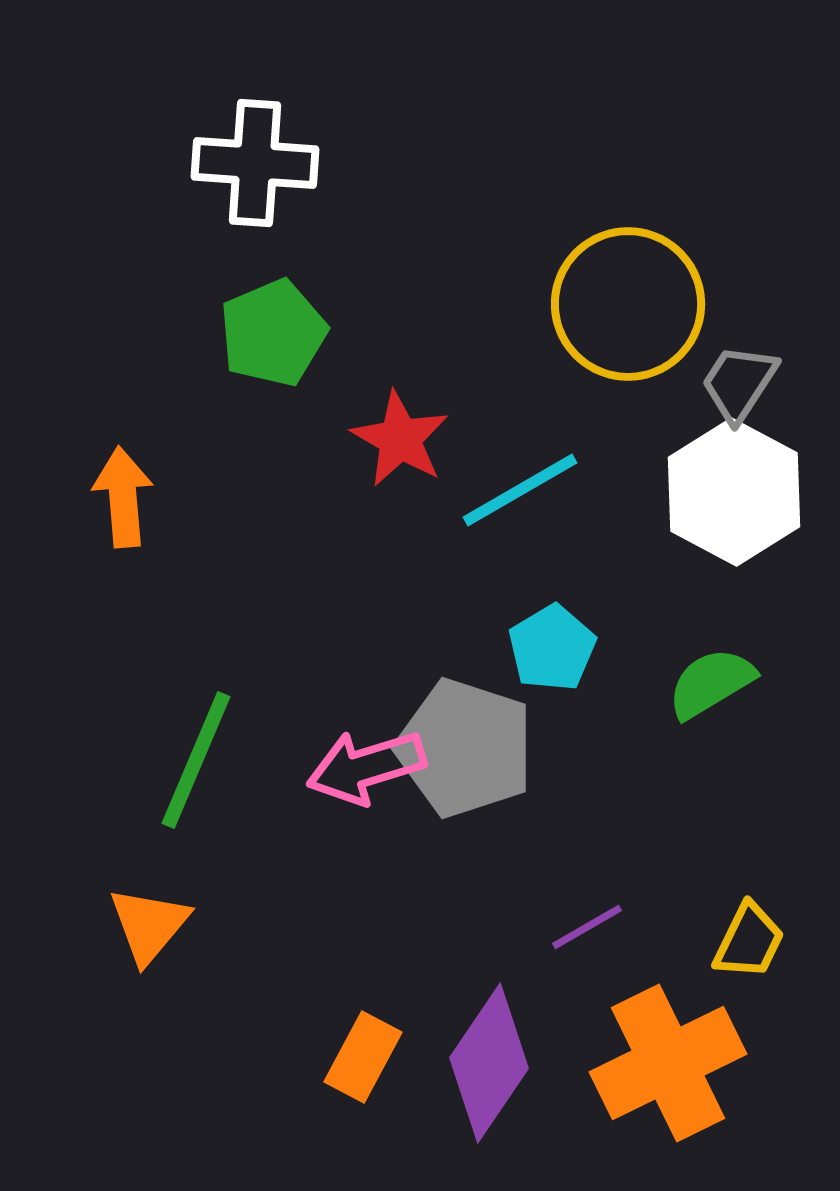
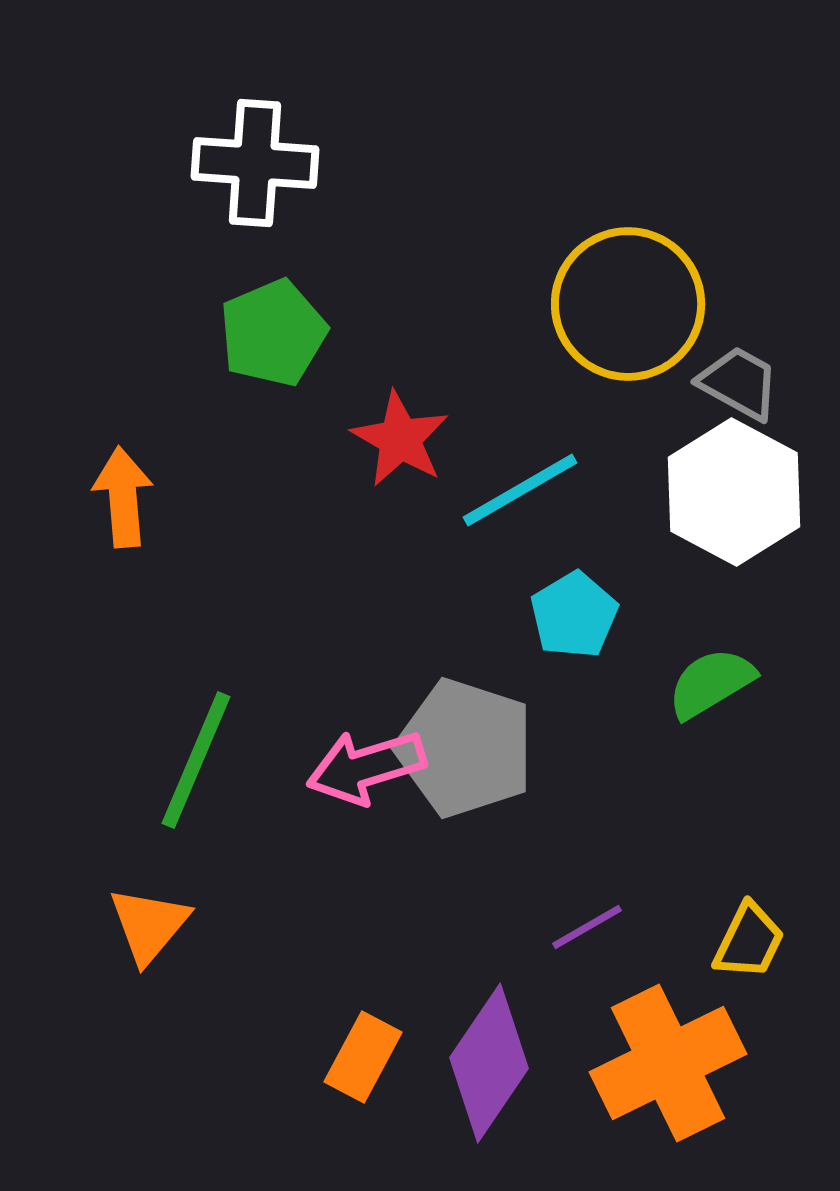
gray trapezoid: rotated 86 degrees clockwise
cyan pentagon: moved 22 px right, 33 px up
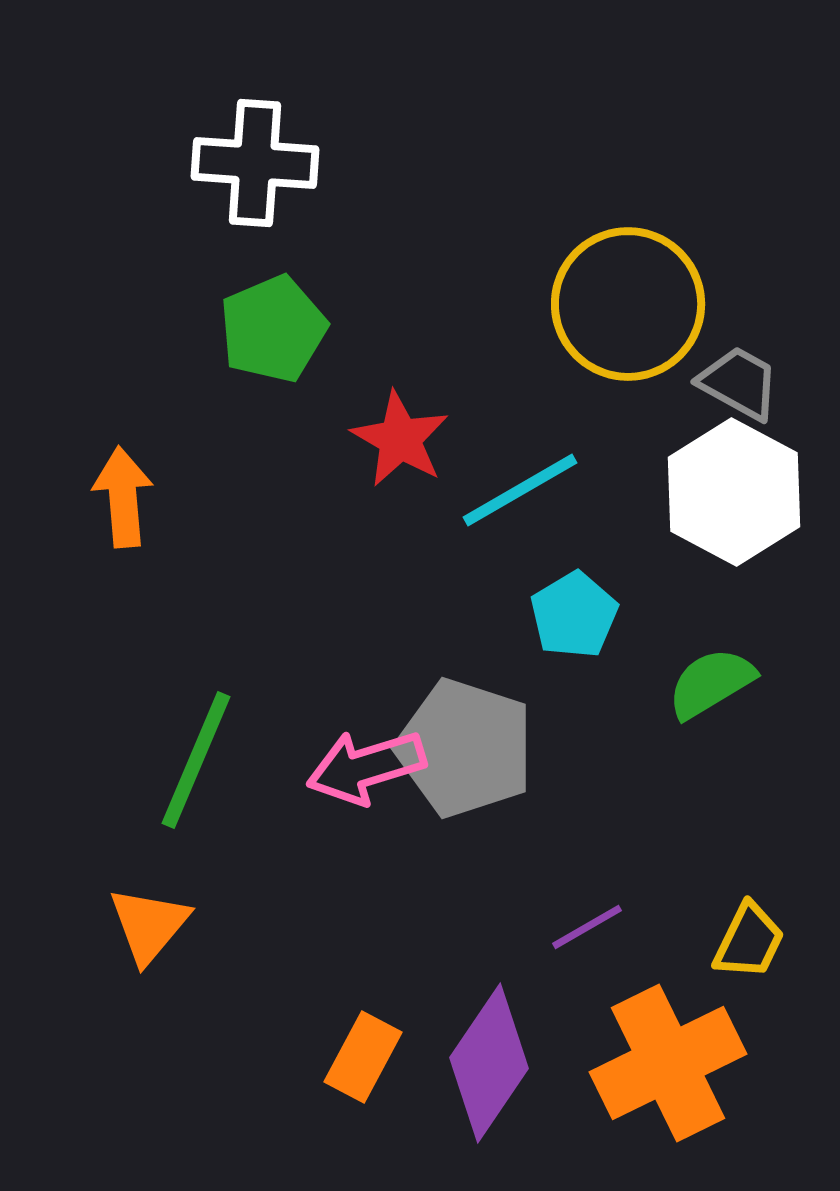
green pentagon: moved 4 px up
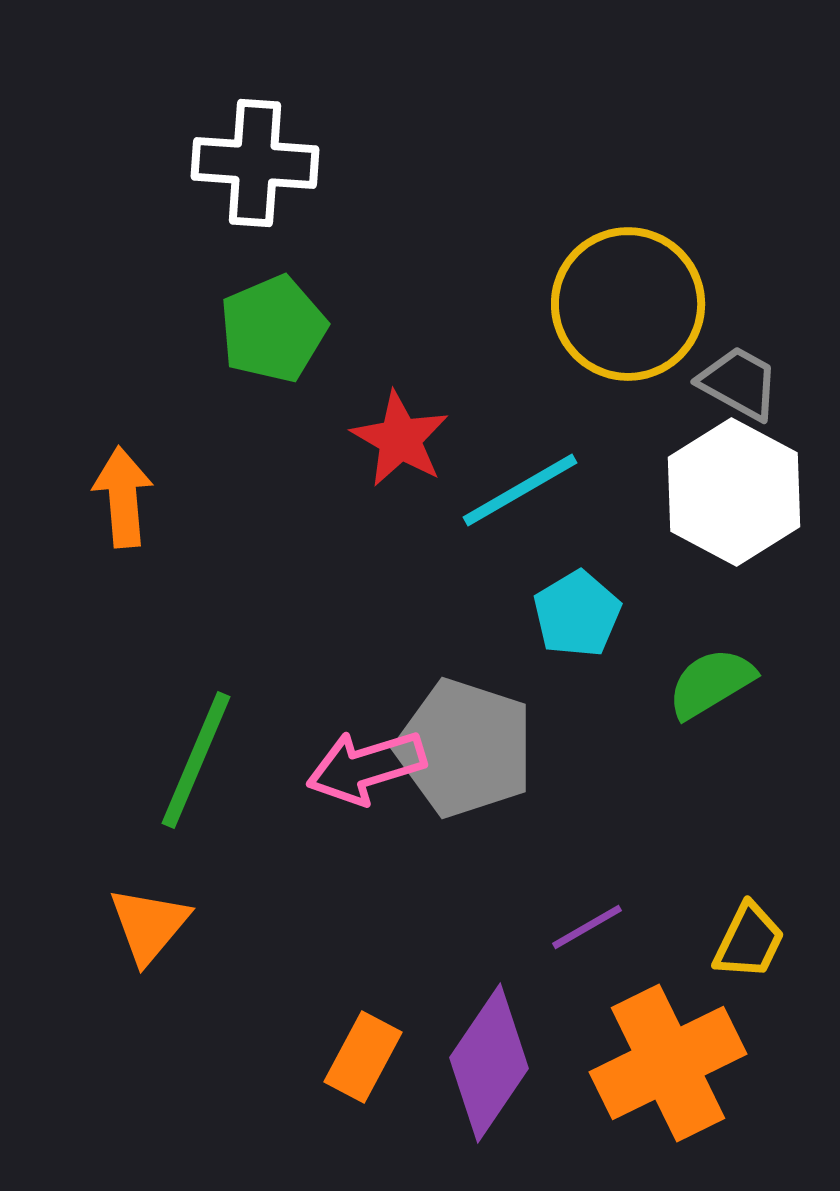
cyan pentagon: moved 3 px right, 1 px up
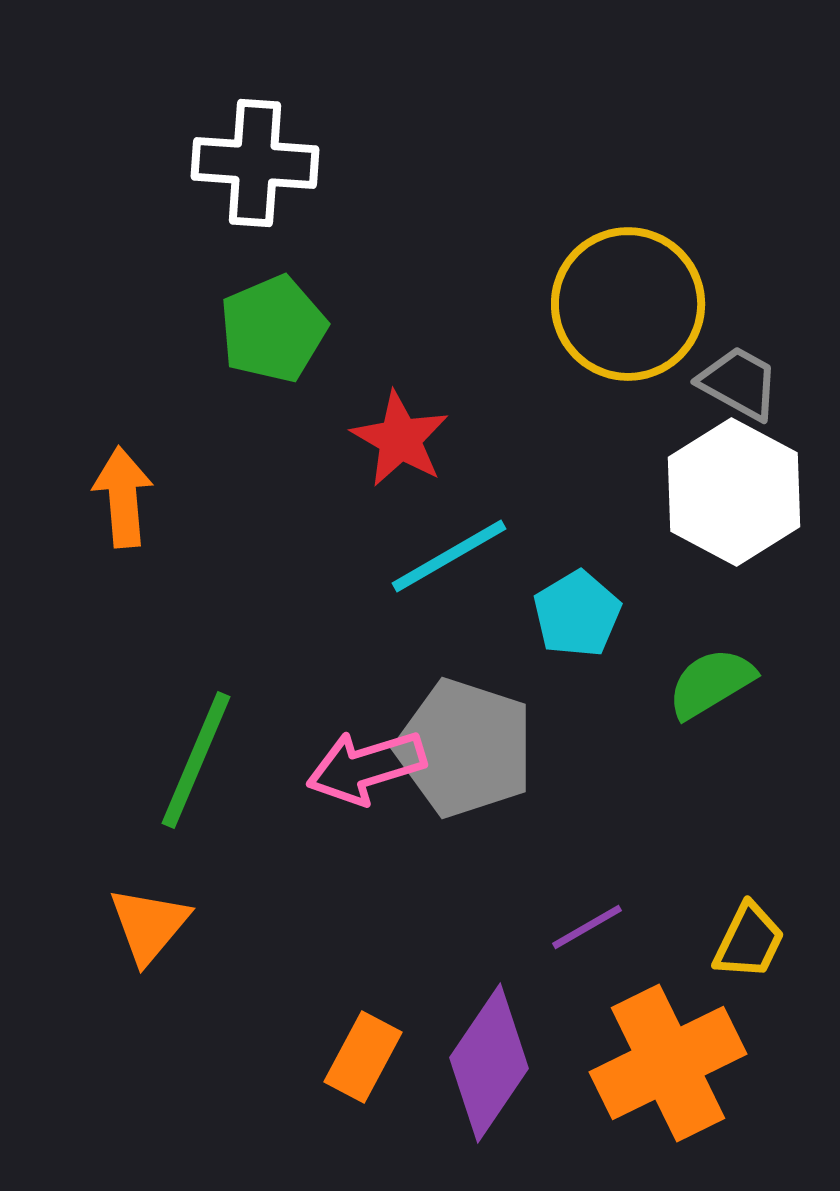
cyan line: moved 71 px left, 66 px down
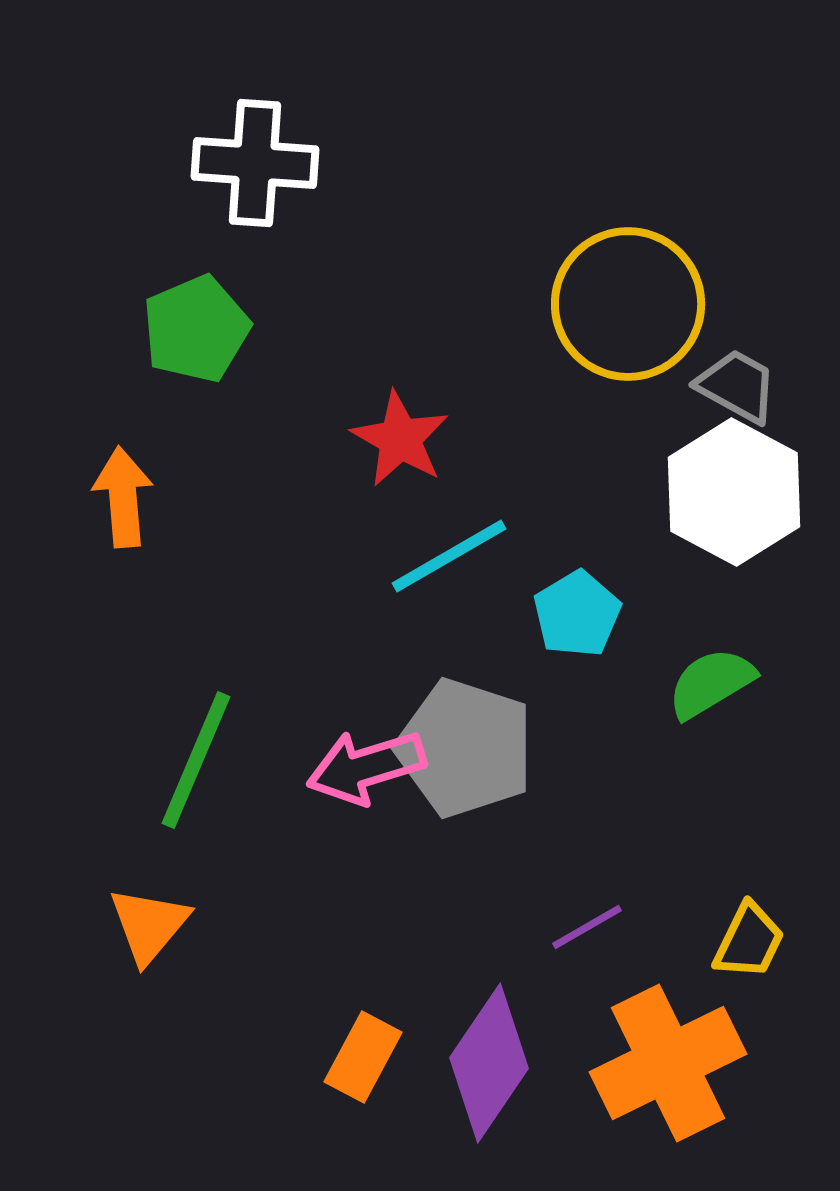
green pentagon: moved 77 px left
gray trapezoid: moved 2 px left, 3 px down
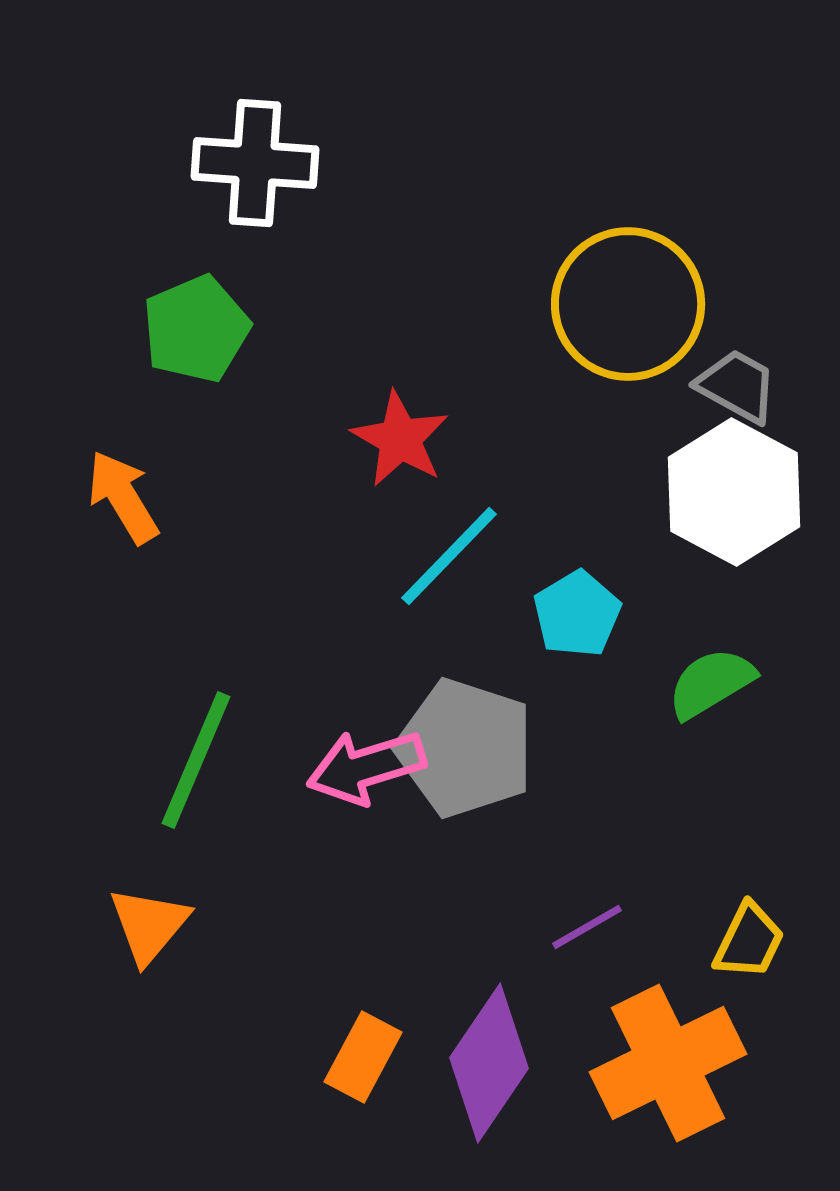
orange arrow: rotated 26 degrees counterclockwise
cyan line: rotated 16 degrees counterclockwise
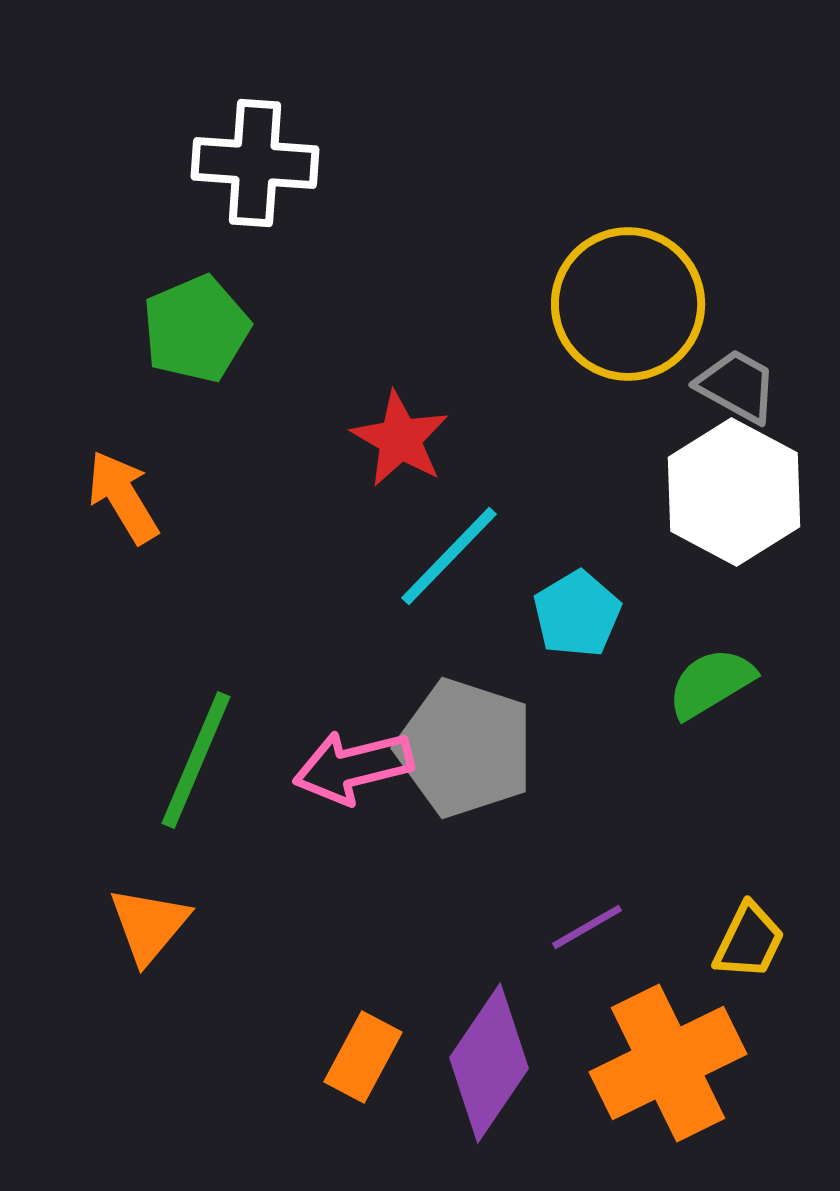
pink arrow: moved 13 px left; rotated 3 degrees clockwise
